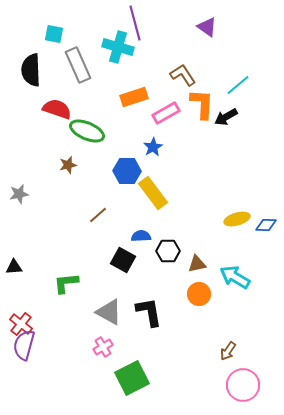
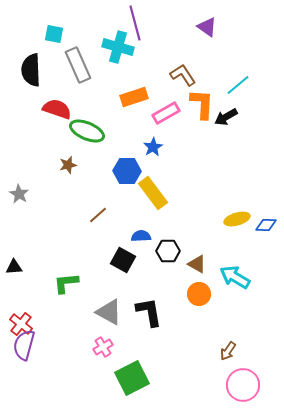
gray star: rotated 30 degrees counterclockwise
brown triangle: rotated 42 degrees clockwise
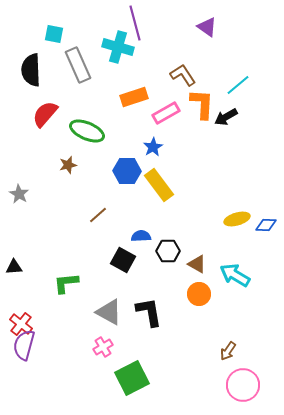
red semicircle: moved 12 px left, 5 px down; rotated 68 degrees counterclockwise
yellow rectangle: moved 6 px right, 8 px up
cyan arrow: moved 2 px up
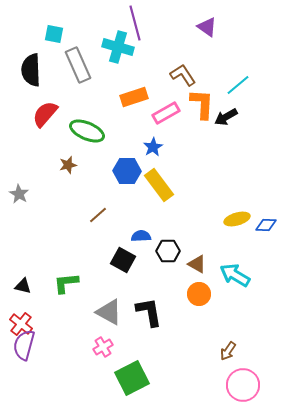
black triangle: moved 9 px right, 19 px down; rotated 18 degrees clockwise
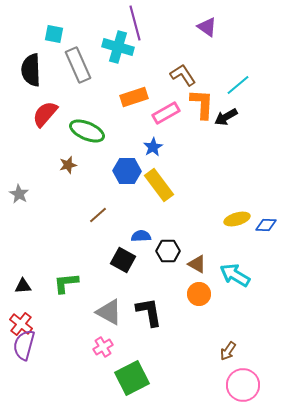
black triangle: rotated 18 degrees counterclockwise
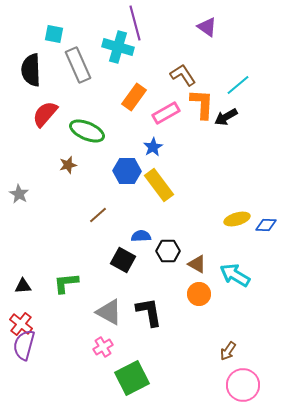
orange rectangle: rotated 36 degrees counterclockwise
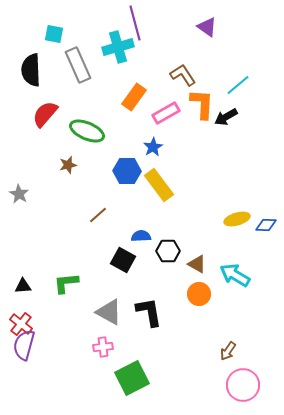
cyan cross: rotated 32 degrees counterclockwise
pink cross: rotated 24 degrees clockwise
